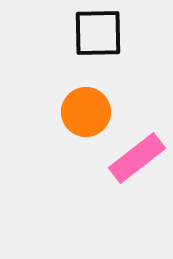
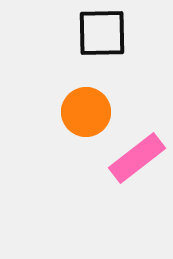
black square: moved 4 px right
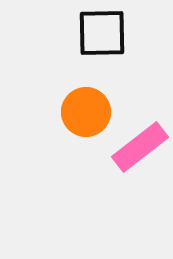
pink rectangle: moved 3 px right, 11 px up
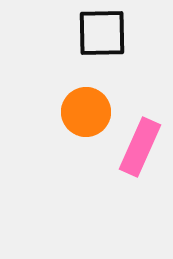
pink rectangle: rotated 28 degrees counterclockwise
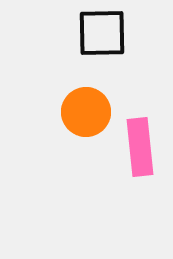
pink rectangle: rotated 30 degrees counterclockwise
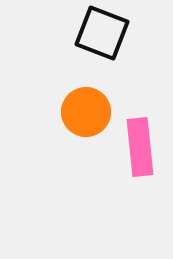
black square: rotated 22 degrees clockwise
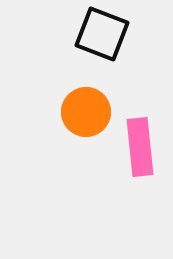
black square: moved 1 px down
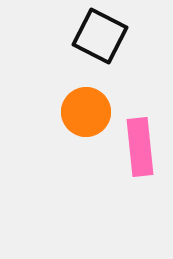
black square: moved 2 px left, 2 px down; rotated 6 degrees clockwise
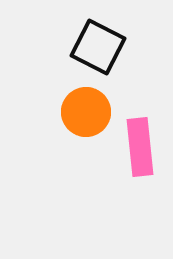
black square: moved 2 px left, 11 px down
